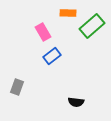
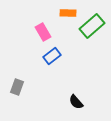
black semicircle: rotated 42 degrees clockwise
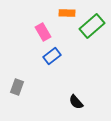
orange rectangle: moved 1 px left
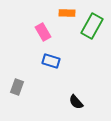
green rectangle: rotated 20 degrees counterclockwise
blue rectangle: moved 1 px left, 5 px down; rotated 54 degrees clockwise
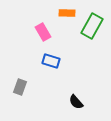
gray rectangle: moved 3 px right
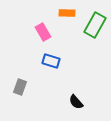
green rectangle: moved 3 px right, 1 px up
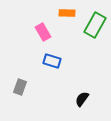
blue rectangle: moved 1 px right
black semicircle: moved 6 px right, 3 px up; rotated 77 degrees clockwise
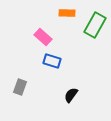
pink rectangle: moved 5 px down; rotated 18 degrees counterclockwise
black semicircle: moved 11 px left, 4 px up
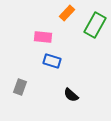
orange rectangle: rotated 49 degrees counterclockwise
pink rectangle: rotated 36 degrees counterclockwise
black semicircle: rotated 84 degrees counterclockwise
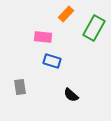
orange rectangle: moved 1 px left, 1 px down
green rectangle: moved 1 px left, 3 px down
gray rectangle: rotated 28 degrees counterclockwise
